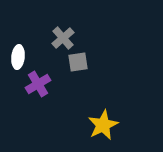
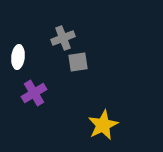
gray cross: rotated 20 degrees clockwise
purple cross: moved 4 px left, 9 px down
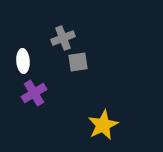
white ellipse: moved 5 px right, 4 px down; rotated 10 degrees counterclockwise
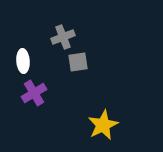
gray cross: moved 1 px up
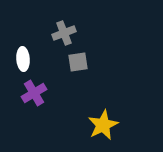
gray cross: moved 1 px right, 4 px up
white ellipse: moved 2 px up
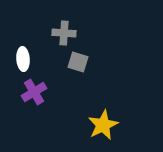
gray cross: rotated 25 degrees clockwise
gray square: rotated 25 degrees clockwise
purple cross: moved 1 px up
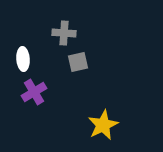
gray square: rotated 30 degrees counterclockwise
